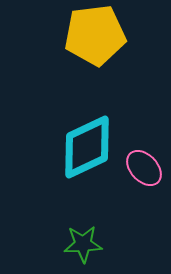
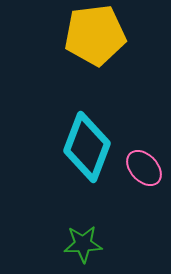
cyan diamond: rotated 44 degrees counterclockwise
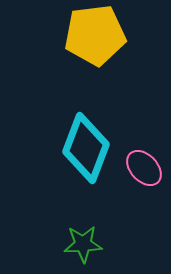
cyan diamond: moved 1 px left, 1 px down
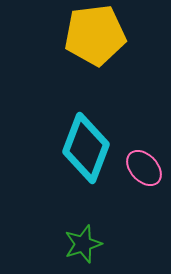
green star: rotated 15 degrees counterclockwise
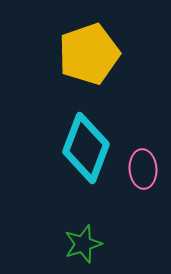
yellow pentagon: moved 6 px left, 19 px down; rotated 12 degrees counterclockwise
pink ellipse: moved 1 px left, 1 px down; rotated 39 degrees clockwise
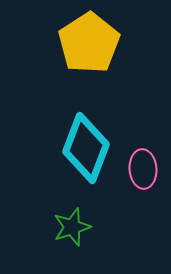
yellow pentagon: moved 11 px up; rotated 14 degrees counterclockwise
green star: moved 11 px left, 17 px up
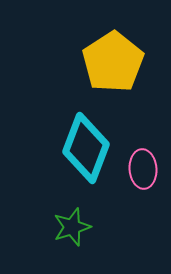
yellow pentagon: moved 24 px right, 19 px down
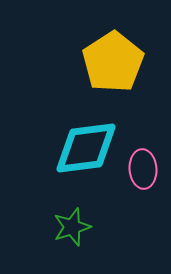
cyan diamond: rotated 62 degrees clockwise
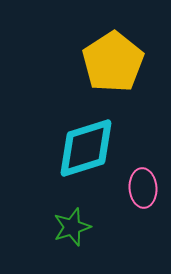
cyan diamond: rotated 10 degrees counterclockwise
pink ellipse: moved 19 px down
